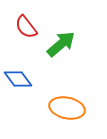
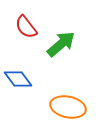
orange ellipse: moved 1 px right, 1 px up
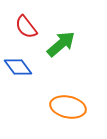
blue diamond: moved 12 px up
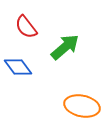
green arrow: moved 4 px right, 3 px down
orange ellipse: moved 14 px right, 1 px up
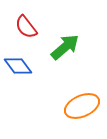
blue diamond: moved 1 px up
orange ellipse: rotated 36 degrees counterclockwise
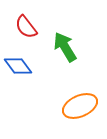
green arrow: rotated 80 degrees counterclockwise
orange ellipse: moved 2 px left
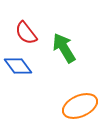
red semicircle: moved 6 px down
green arrow: moved 1 px left, 1 px down
